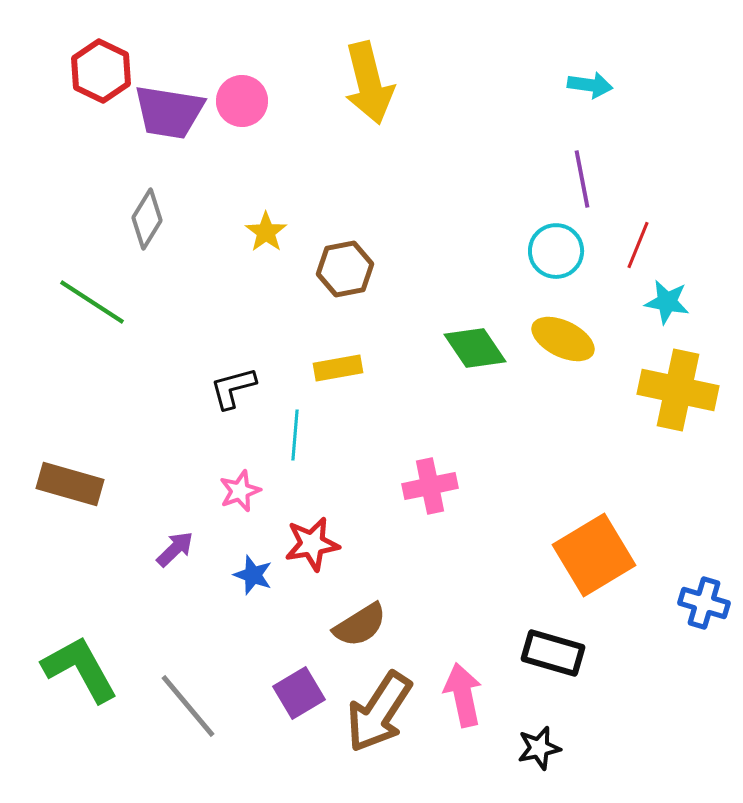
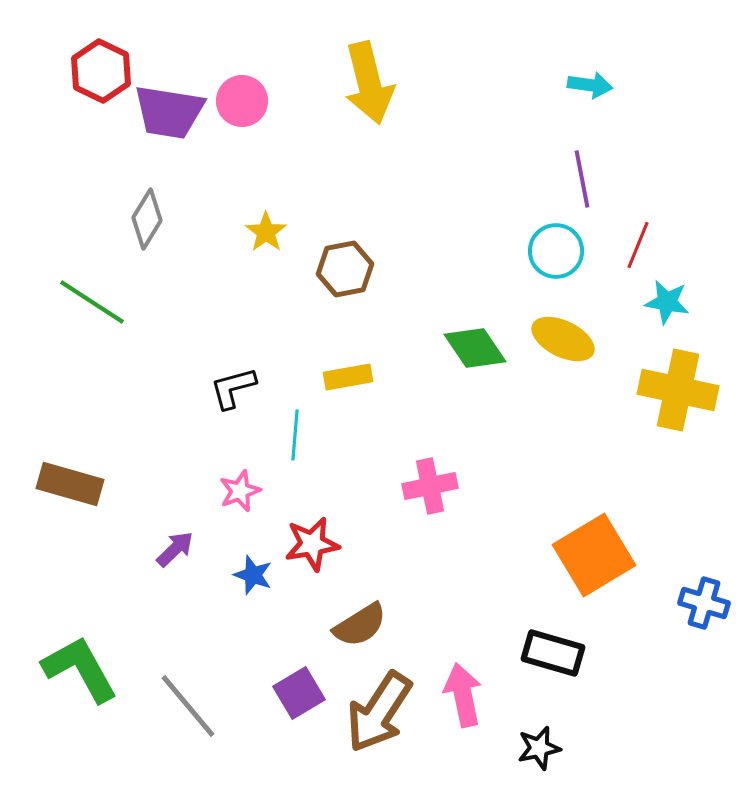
yellow rectangle: moved 10 px right, 9 px down
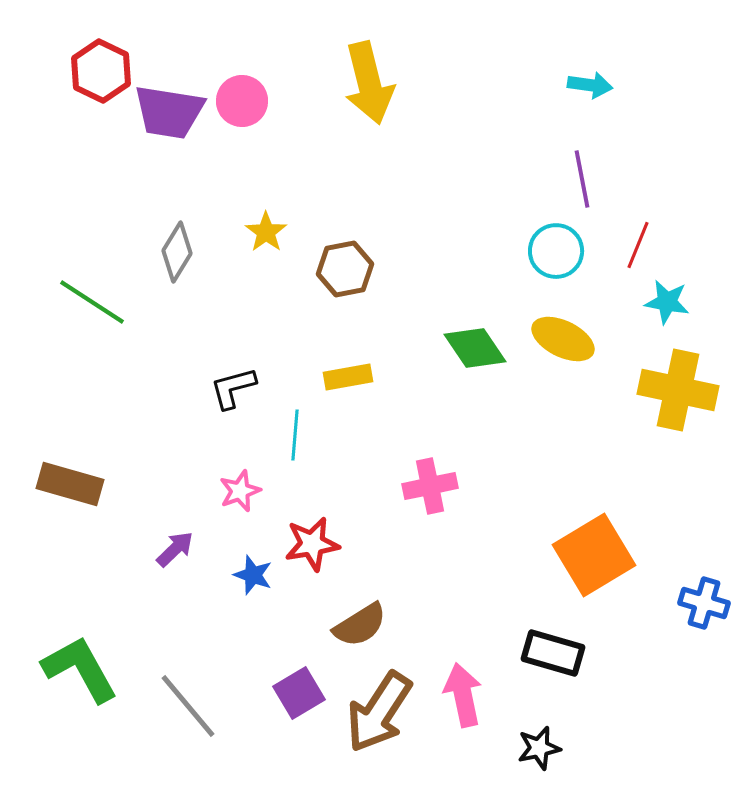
gray diamond: moved 30 px right, 33 px down
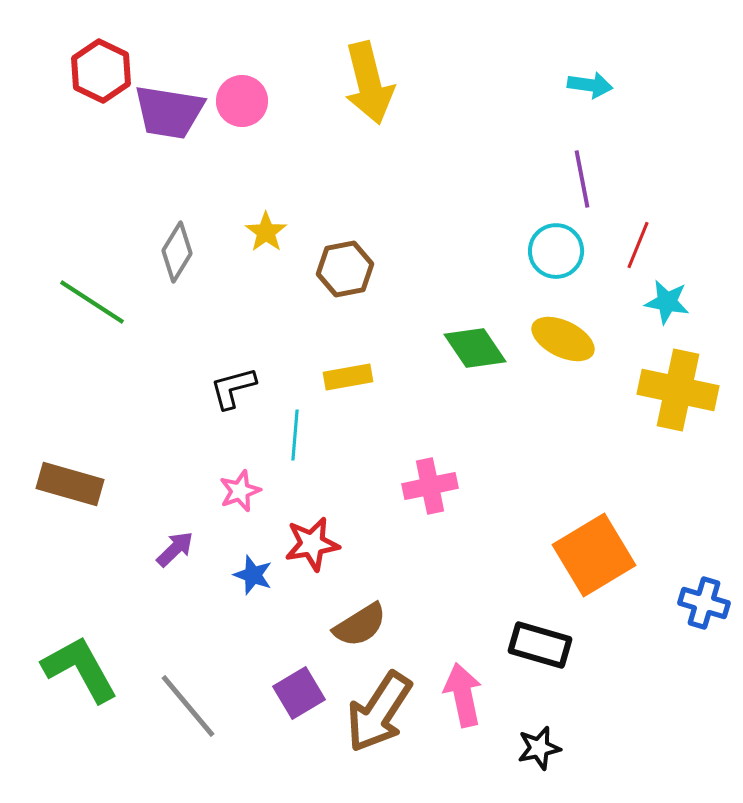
black rectangle: moved 13 px left, 8 px up
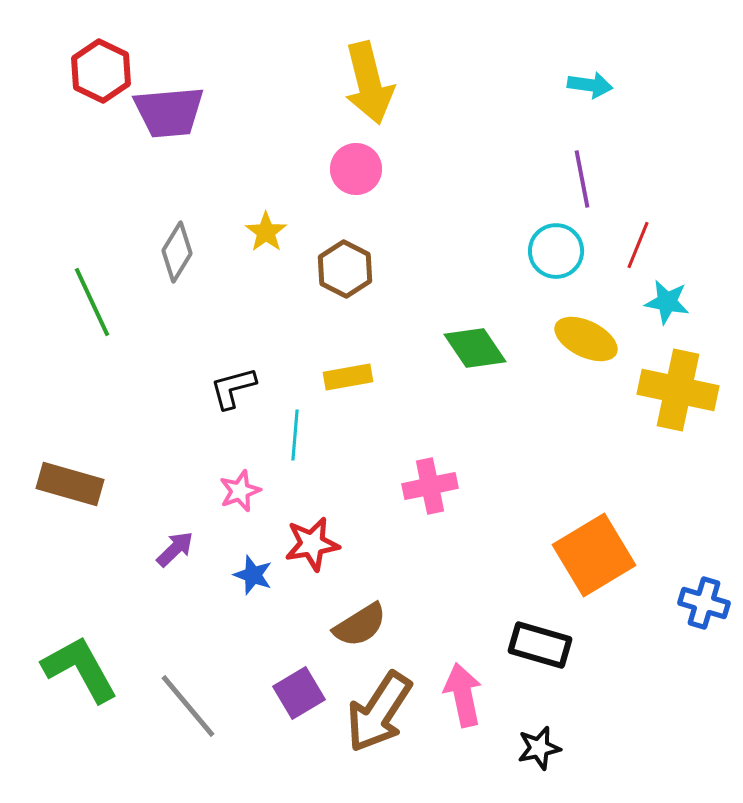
pink circle: moved 114 px right, 68 px down
purple trapezoid: rotated 14 degrees counterclockwise
brown hexagon: rotated 22 degrees counterclockwise
green line: rotated 32 degrees clockwise
yellow ellipse: moved 23 px right
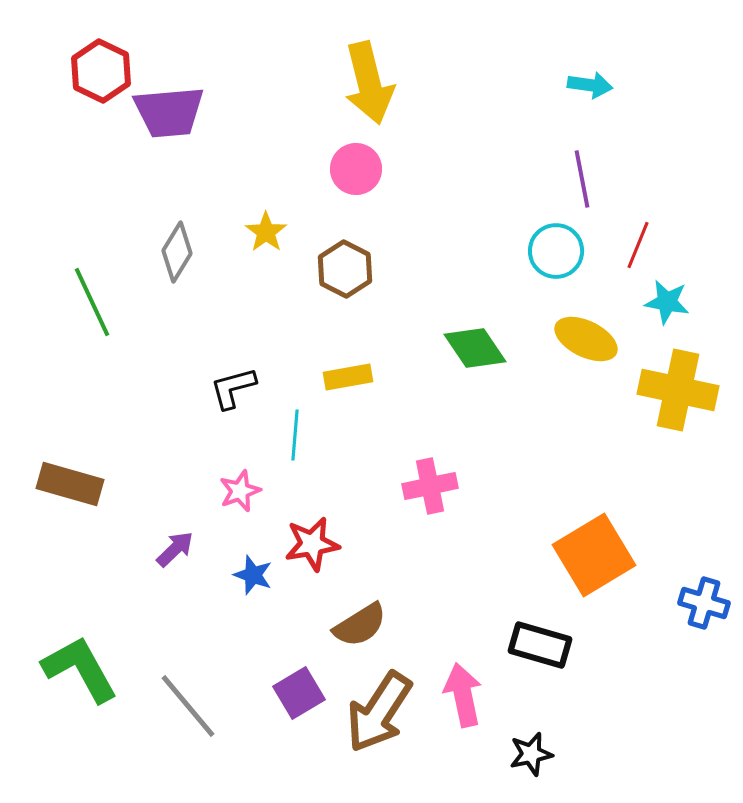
black star: moved 8 px left, 6 px down
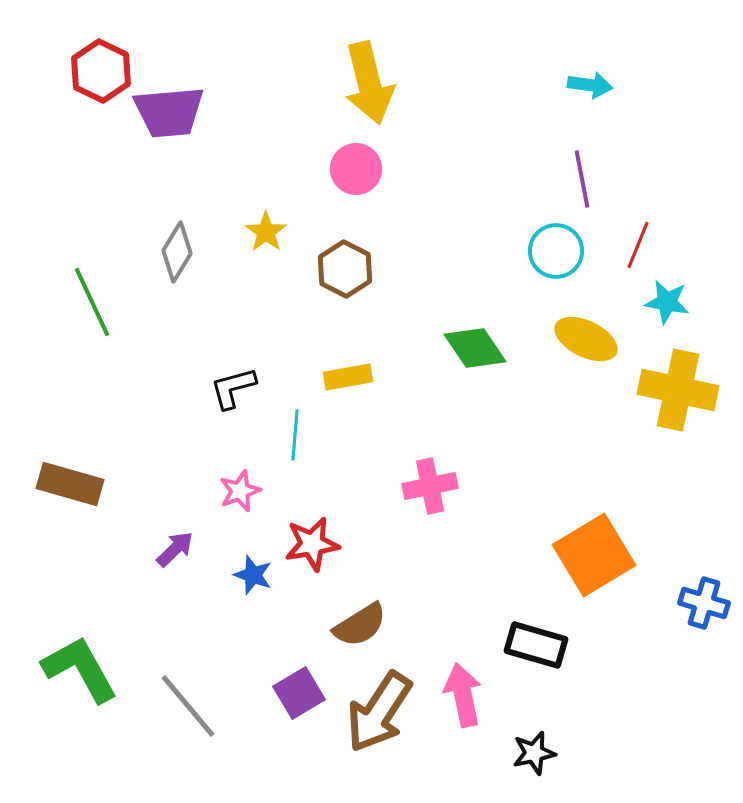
black rectangle: moved 4 px left
black star: moved 3 px right, 1 px up
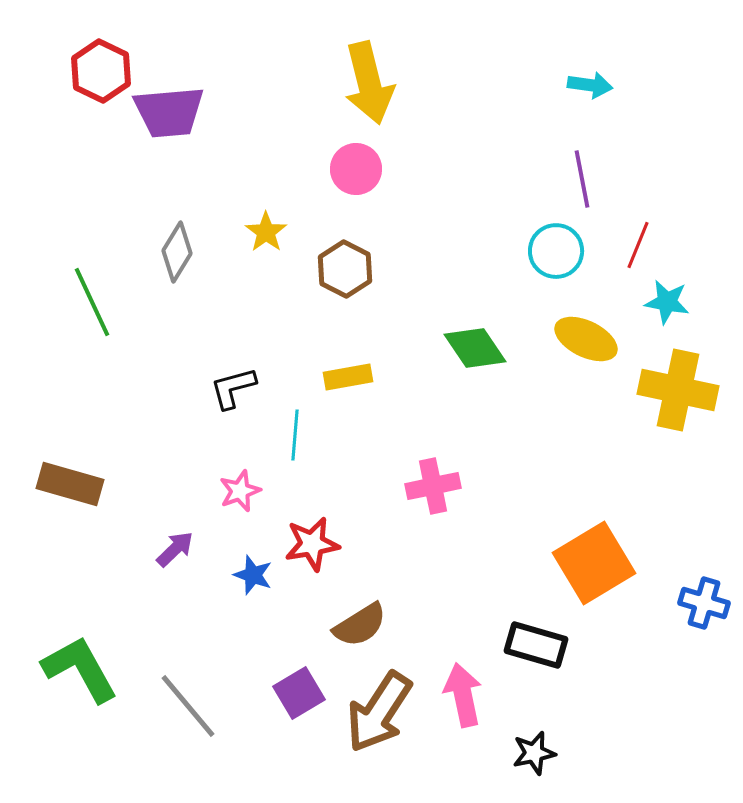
pink cross: moved 3 px right
orange square: moved 8 px down
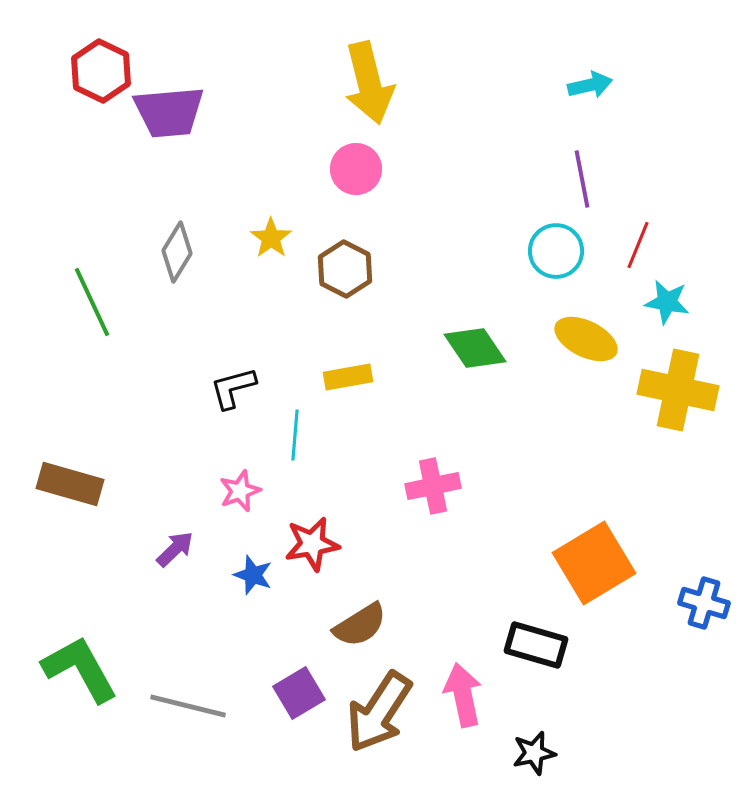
cyan arrow: rotated 21 degrees counterclockwise
yellow star: moved 5 px right, 6 px down
gray line: rotated 36 degrees counterclockwise
